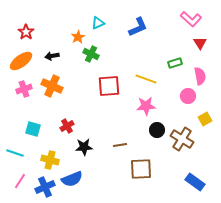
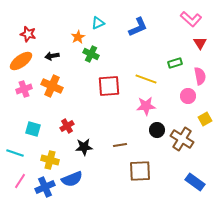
red star: moved 2 px right, 2 px down; rotated 21 degrees counterclockwise
brown square: moved 1 px left, 2 px down
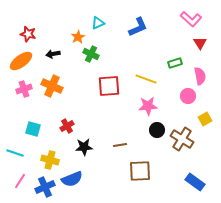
black arrow: moved 1 px right, 2 px up
pink star: moved 2 px right
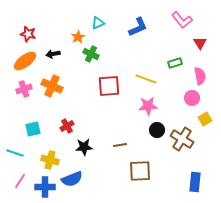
pink L-shape: moved 9 px left, 1 px down; rotated 10 degrees clockwise
orange ellipse: moved 4 px right
pink circle: moved 4 px right, 2 px down
cyan square: rotated 28 degrees counterclockwise
blue rectangle: rotated 60 degrees clockwise
blue cross: rotated 24 degrees clockwise
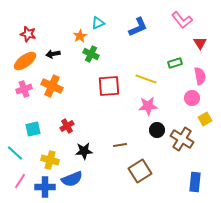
orange star: moved 2 px right, 1 px up
black star: moved 4 px down
cyan line: rotated 24 degrees clockwise
brown square: rotated 30 degrees counterclockwise
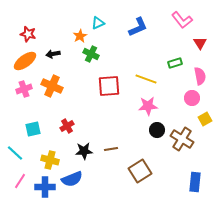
brown line: moved 9 px left, 4 px down
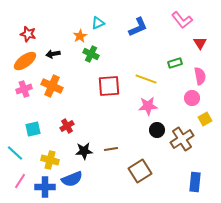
brown cross: rotated 25 degrees clockwise
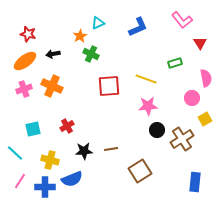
pink semicircle: moved 6 px right, 2 px down
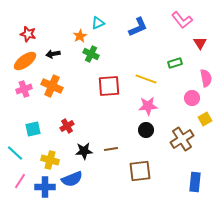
black circle: moved 11 px left
brown square: rotated 25 degrees clockwise
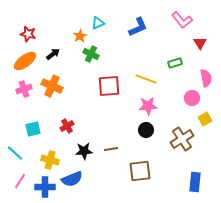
black arrow: rotated 152 degrees clockwise
